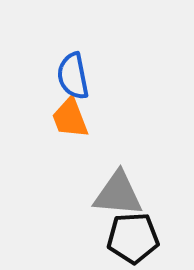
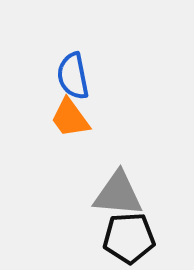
orange trapezoid: rotated 15 degrees counterclockwise
black pentagon: moved 4 px left
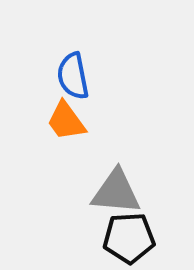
orange trapezoid: moved 4 px left, 3 px down
gray triangle: moved 2 px left, 2 px up
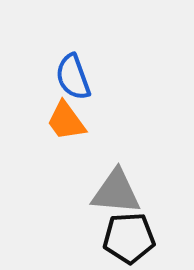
blue semicircle: moved 1 px down; rotated 9 degrees counterclockwise
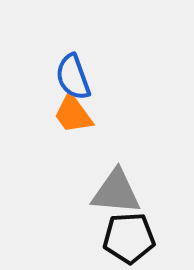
orange trapezoid: moved 7 px right, 7 px up
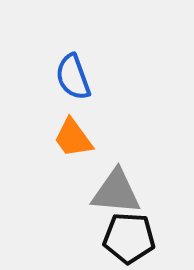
orange trapezoid: moved 24 px down
black pentagon: rotated 6 degrees clockwise
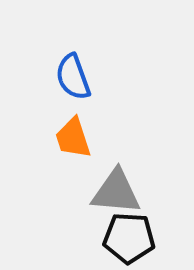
orange trapezoid: rotated 18 degrees clockwise
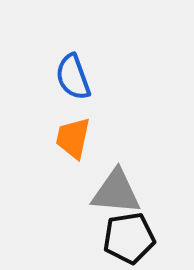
orange trapezoid: rotated 30 degrees clockwise
black pentagon: rotated 12 degrees counterclockwise
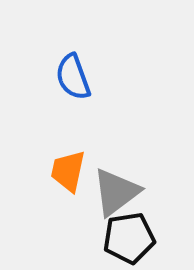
orange trapezoid: moved 5 px left, 33 px down
gray triangle: rotated 42 degrees counterclockwise
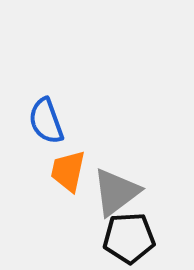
blue semicircle: moved 27 px left, 44 px down
black pentagon: rotated 6 degrees clockwise
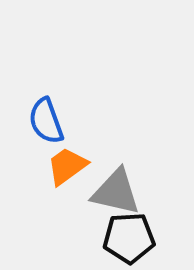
orange trapezoid: moved 1 px left, 5 px up; rotated 42 degrees clockwise
gray triangle: rotated 50 degrees clockwise
